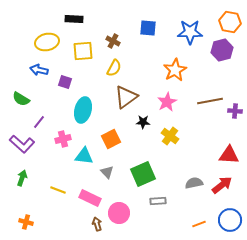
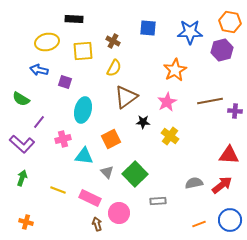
green square: moved 8 px left; rotated 20 degrees counterclockwise
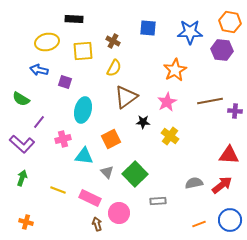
purple hexagon: rotated 20 degrees clockwise
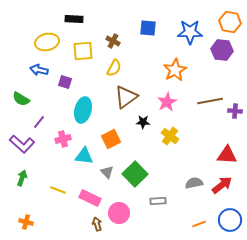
red triangle: moved 2 px left
